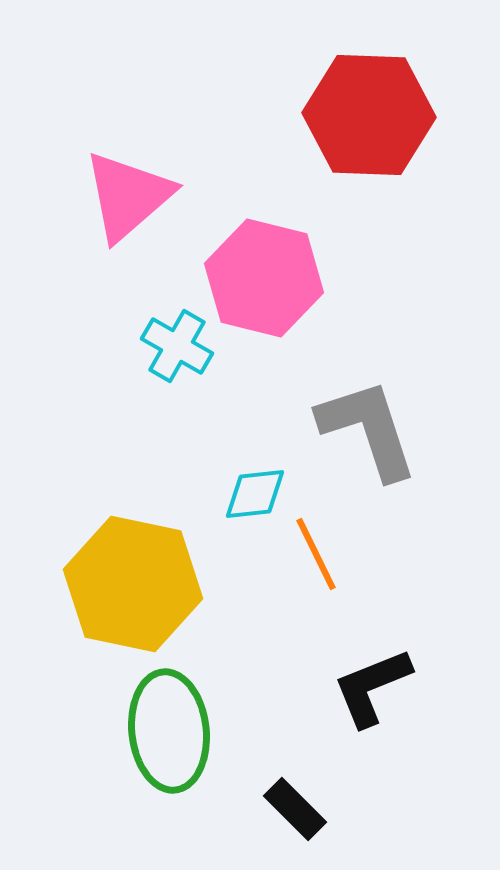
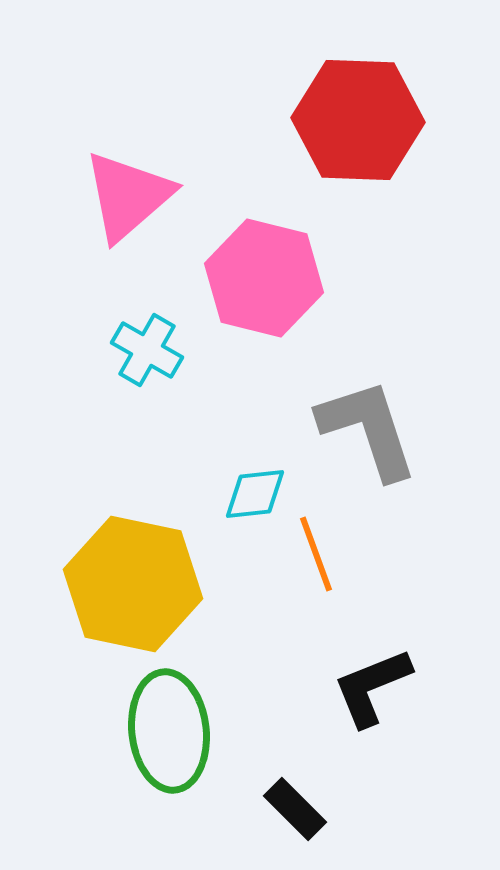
red hexagon: moved 11 px left, 5 px down
cyan cross: moved 30 px left, 4 px down
orange line: rotated 6 degrees clockwise
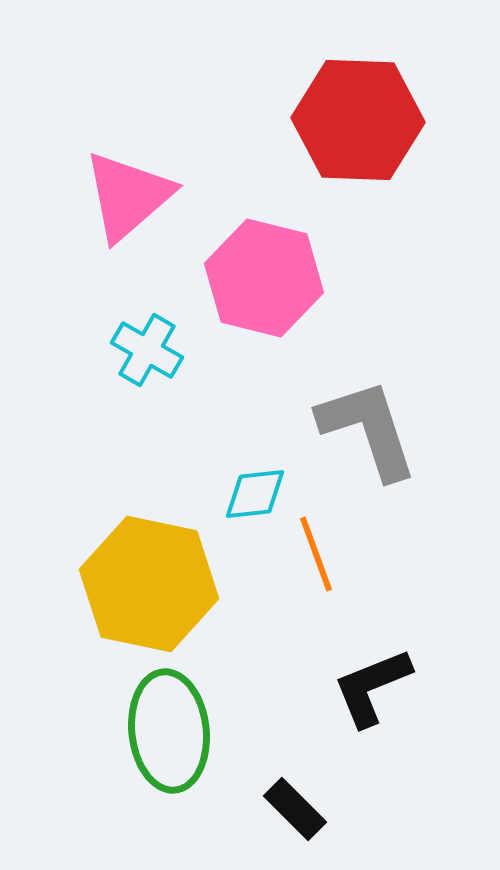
yellow hexagon: moved 16 px right
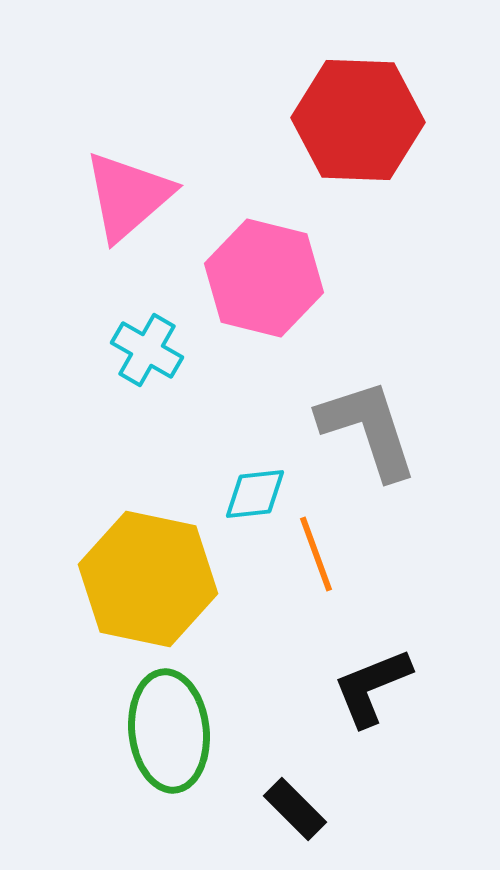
yellow hexagon: moved 1 px left, 5 px up
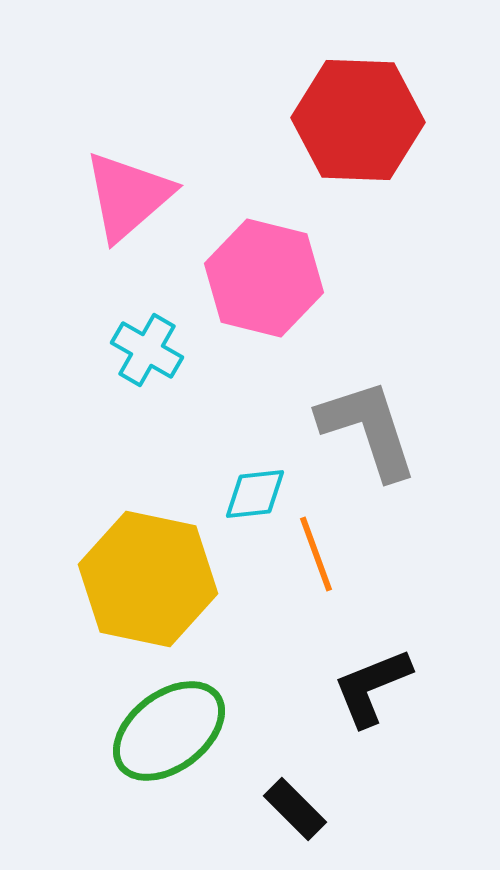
green ellipse: rotated 59 degrees clockwise
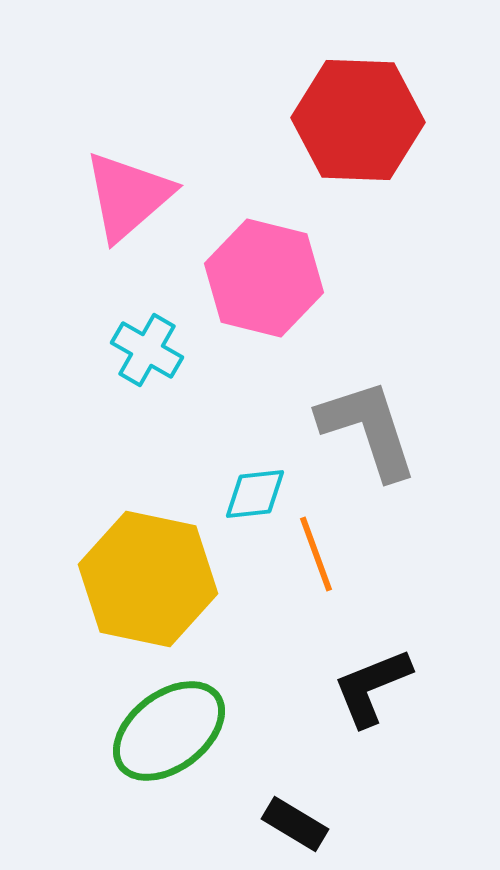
black rectangle: moved 15 px down; rotated 14 degrees counterclockwise
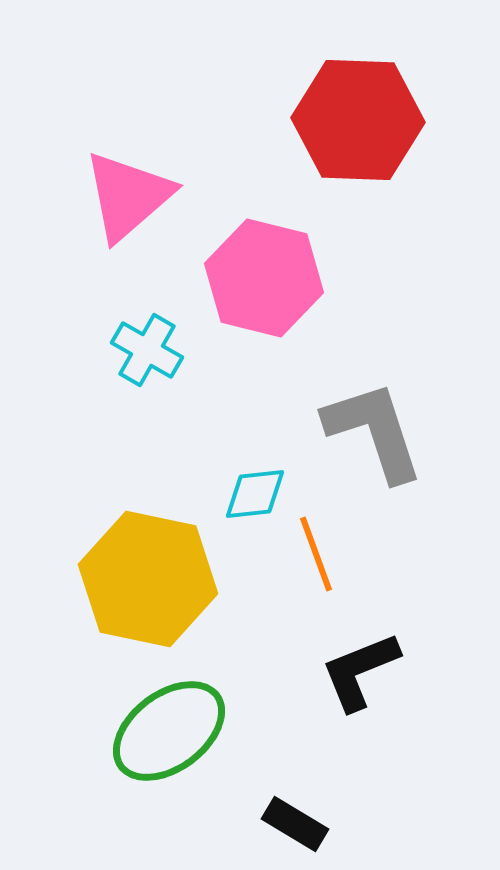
gray L-shape: moved 6 px right, 2 px down
black L-shape: moved 12 px left, 16 px up
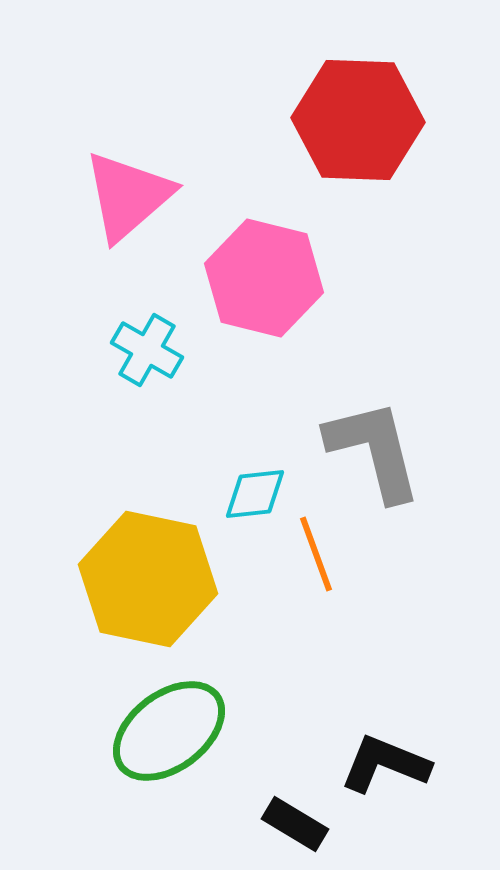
gray L-shape: moved 19 px down; rotated 4 degrees clockwise
black L-shape: moved 25 px right, 93 px down; rotated 44 degrees clockwise
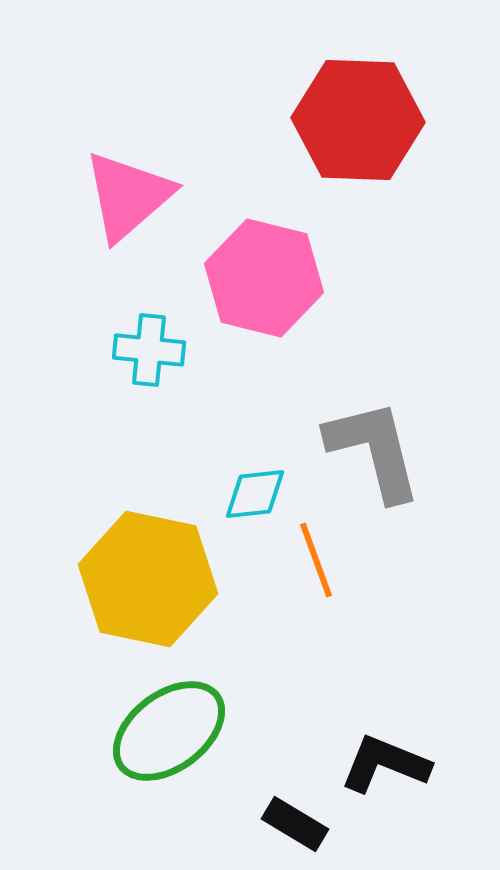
cyan cross: moved 2 px right; rotated 24 degrees counterclockwise
orange line: moved 6 px down
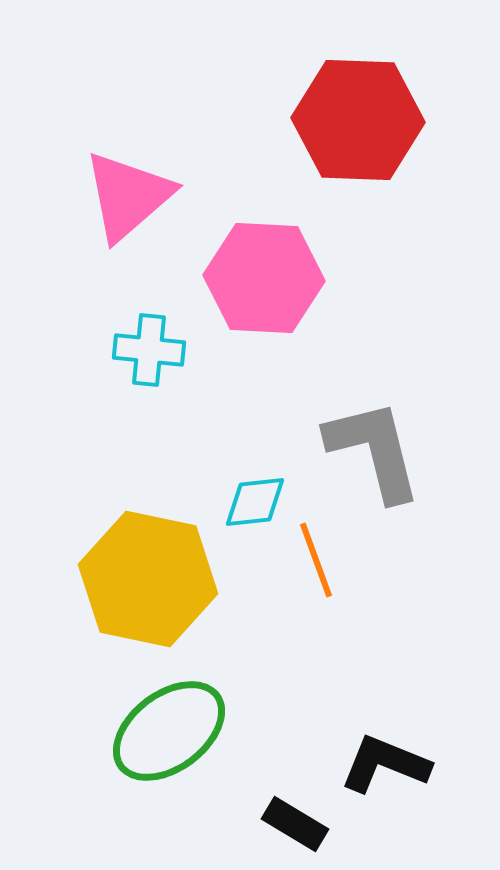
pink hexagon: rotated 11 degrees counterclockwise
cyan diamond: moved 8 px down
